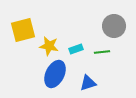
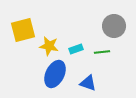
blue triangle: rotated 36 degrees clockwise
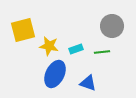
gray circle: moved 2 px left
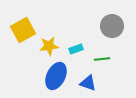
yellow square: rotated 15 degrees counterclockwise
yellow star: rotated 18 degrees counterclockwise
green line: moved 7 px down
blue ellipse: moved 1 px right, 2 px down
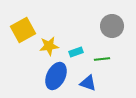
cyan rectangle: moved 3 px down
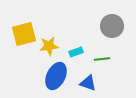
yellow square: moved 1 px right, 4 px down; rotated 15 degrees clockwise
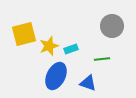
yellow star: rotated 12 degrees counterclockwise
cyan rectangle: moved 5 px left, 3 px up
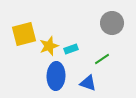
gray circle: moved 3 px up
green line: rotated 28 degrees counterclockwise
blue ellipse: rotated 24 degrees counterclockwise
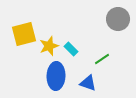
gray circle: moved 6 px right, 4 px up
cyan rectangle: rotated 64 degrees clockwise
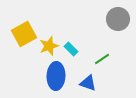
yellow square: rotated 15 degrees counterclockwise
